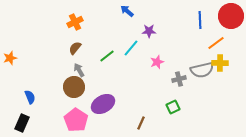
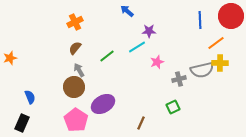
cyan line: moved 6 px right, 1 px up; rotated 18 degrees clockwise
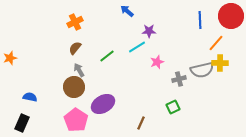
orange line: rotated 12 degrees counterclockwise
blue semicircle: rotated 56 degrees counterclockwise
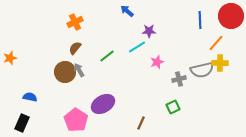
brown circle: moved 9 px left, 15 px up
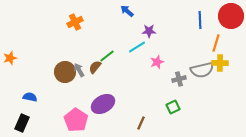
orange line: rotated 24 degrees counterclockwise
brown semicircle: moved 20 px right, 19 px down
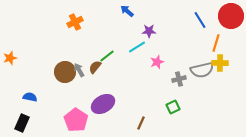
blue line: rotated 30 degrees counterclockwise
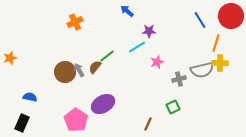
brown line: moved 7 px right, 1 px down
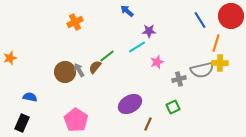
purple ellipse: moved 27 px right
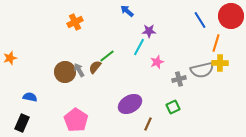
cyan line: moved 2 px right; rotated 30 degrees counterclockwise
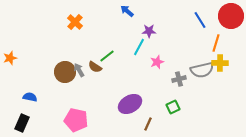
orange cross: rotated 21 degrees counterclockwise
brown semicircle: rotated 96 degrees counterclockwise
pink pentagon: rotated 20 degrees counterclockwise
